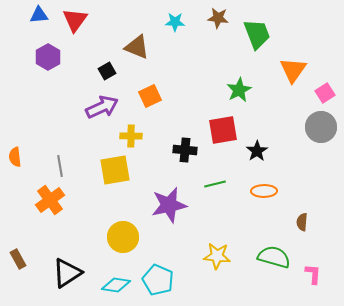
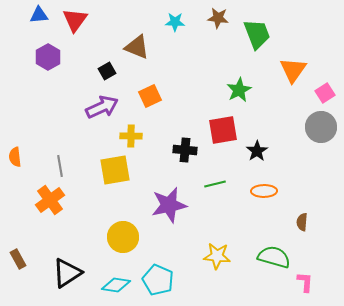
pink L-shape: moved 8 px left, 8 px down
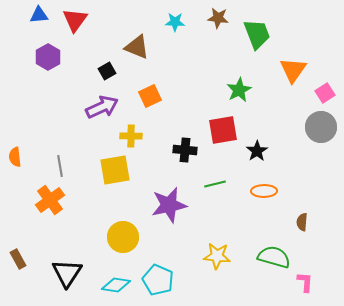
black triangle: rotated 24 degrees counterclockwise
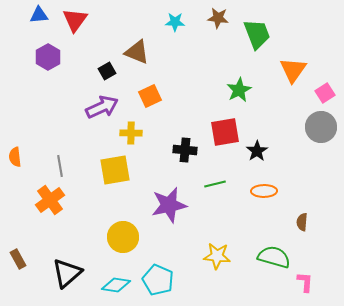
brown triangle: moved 5 px down
red square: moved 2 px right, 2 px down
yellow cross: moved 3 px up
black triangle: rotated 16 degrees clockwise
